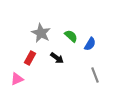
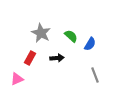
black arrow: rotated 40 degrees counterclockwise
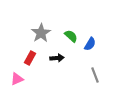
gray star: rotated 12 degrees clockwise
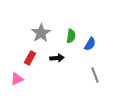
green semicircle: rotated 56 degrees clockwise
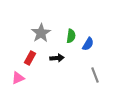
blue semicircle: moved 2 px left
pink triangle: moved 1 px right, 1 px up
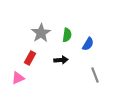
green semicircle: moved 4 px left, 1 px up
black arrow: moved 4 px right, 2 px down
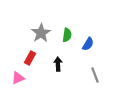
black arrow: moved 3 px left, 4 px down; rotated 88 degrees counterclockwise
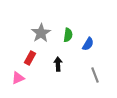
green semicircle: moved 1 px right
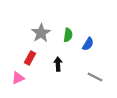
gray line: moved 2 px down; rotated 42 degrees counterclockwise
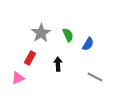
green semicircle: rotated 32 degrees counterclockwise
